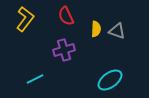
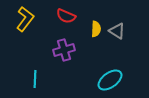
red semicircle: rotated 42 degrees counterclockwise
gray triangle: rotated 12 degrees clockwise
cyan line: rotated 60 degrees counterclockwise
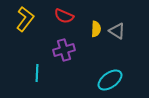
red semicircle: moved 2 px left
cyan line: moved 2 px right, 6 px up
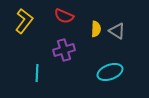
yellow L-shape: moved 1 px left, 2 px down
cyan ellipse: moved 8 px up; rotated 15 degrees clockwise
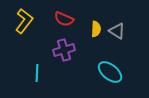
red semicircle: moved 3 px down
cyan ellipse: rotated 60 degrees clockwise
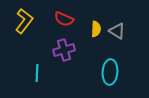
cyan ellipse: rotated 55 degrees clockwise
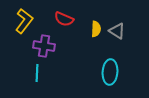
purple cross: moved 20 px left, 4 px up; rotated 25 degrees clockwise
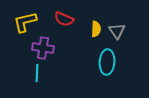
yellow L-shape: moved 1 px right, 1 px down; rotated 140 degrees counterclockwise
gray triangle: rotated 24 degrees clockwise
purple cross: moved 1 px left, 2 px down
cyan ellipse: moved 3 px left, 10 px up
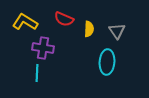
yellow L-shape: rotated 45 degrees clockwise
yellow semicircle: moved 7 px left
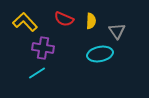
yellow L-shape: rotated 15 degrees clockwise
yellow semicircle: moved 2 px right, 8 px up
cyan ellipse: moved 7 px left, 8 px up; rotated 75 degrees clockwise
cyan line: rotated 54 degrees clockwise
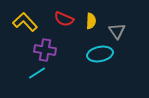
purple cross: moved 2 px right, 2 px down
